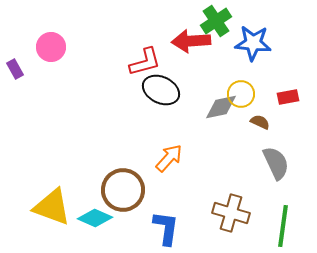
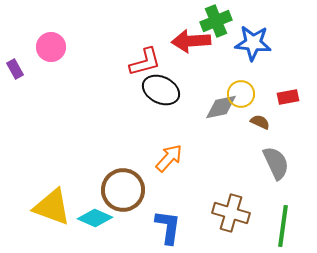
green cross: rotated 12 degrees clockwise
blue L-shape: moved 2 px right, 1 px up
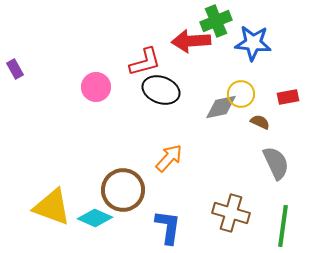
pink circle: moved 45 px right, 40 px down
black ellipse: rotated 6 degrees counterclockwise
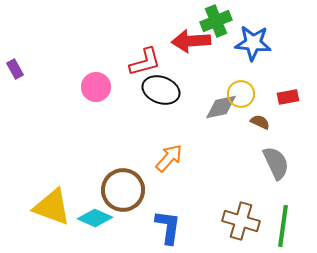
brown cross: moved 10 px right, 8 px down
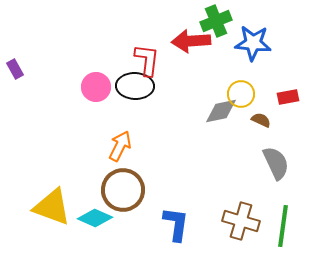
red L-shape: moved 2 px right, 2 px up; rotated 68 degrees counterclockwise
black ellipse: moved 26 px left, 4 px up; rotated 18 degrees counterclockwise
gray diamond: moved 4 px down
brown semicircle: moved 1 px right, 2 px up
orange arrow: moved 49 px left, 12 px up; rotated 16 degrees counterclockwise
blue L-shape: moved 8 px right, 3 px up
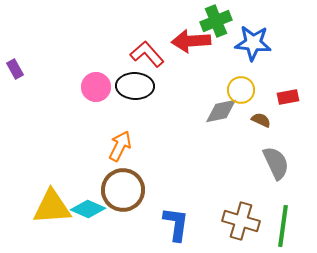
red L-shape: moved 6 px up; rotated 48 degrees counterclockwise
yellow circle: moved 4 px up
yellow triangle: rotated 24 degrees counterclockwise
cyan diamond: moved 7 px left, 9 px up
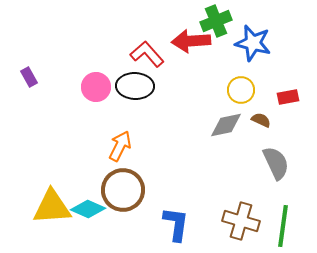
blue star: rotated 9 degrees clockwise
purple rectangle: moved 14 px right, 8 px down
gray diamond: moved 5 px right, 14 px down
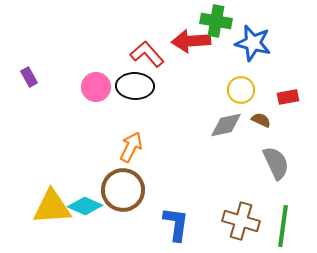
green cross: rotated 32 degrees clockwise
orange arrow: moved 11 px right, 1 px down
cyan diamond: moved 3 px left, 3 px up
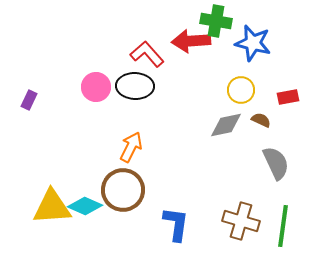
purple rectangle: moved 23 px down; rotated 54 degrees clockwise
